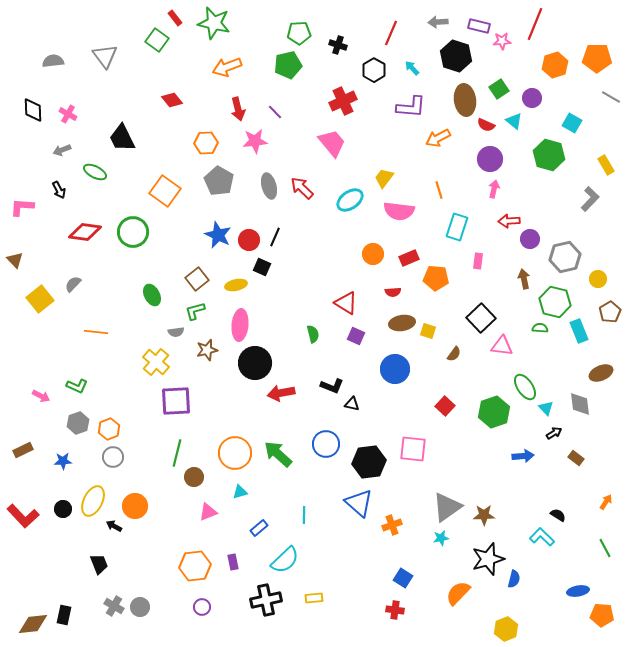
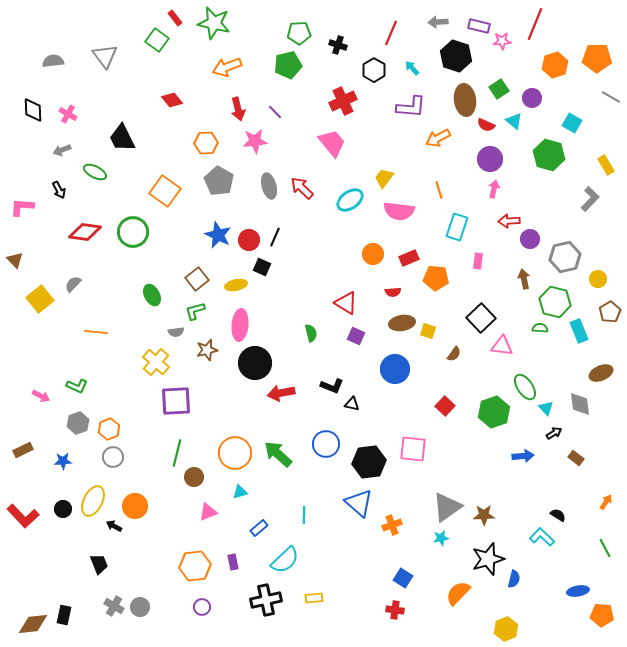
green semicircle at (313, 334): moved 2 px left, 1 px up
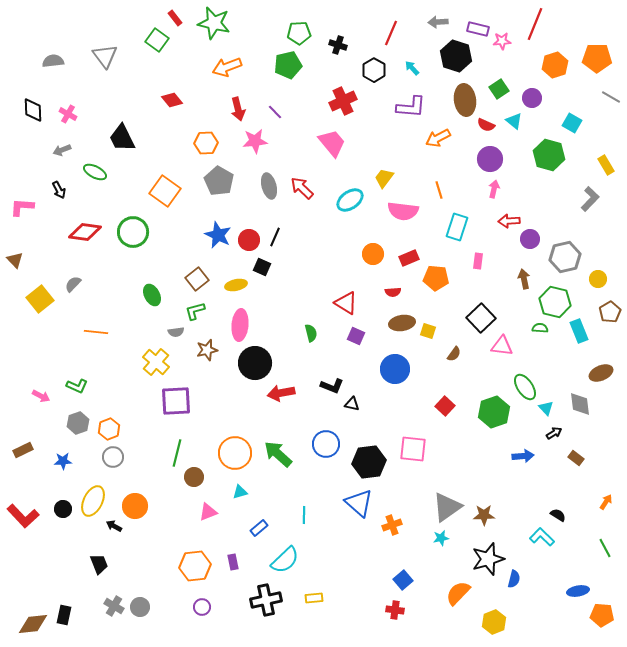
purple rectangle at (479, 26): moved 1 px left, 3 px down
pink semicircle at (399, 211): moved 4 px right
blue square at (403, 578): moved 2 px down; rotated 18 degrees clockwise
yellow hexagon at (506, 629): moved 12 px left, 7 px up
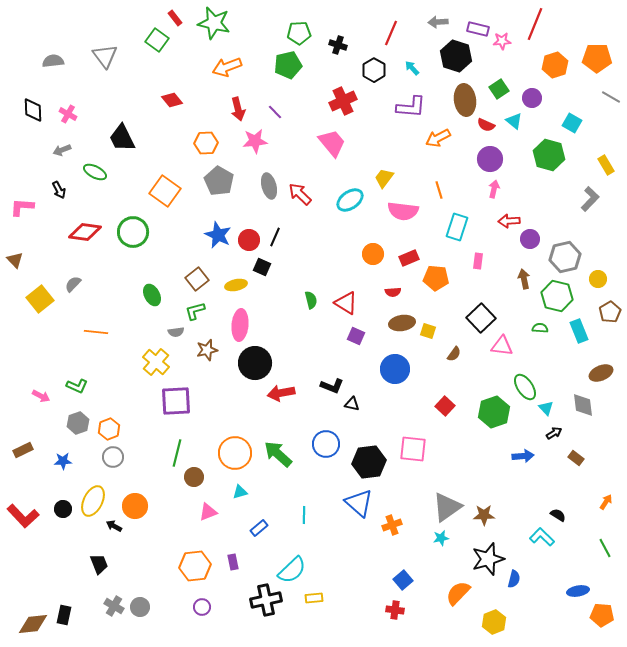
red arrow at (302, 188): moved 2 px left, 6 px down
green hexagon at (555, 302): moved 2 px right, 6 px up
green semicircle at (311, 333): moved 33 px up
gray diamond at (580, 404): moved 3 px right, 1 px down
cyan semicircle at (285, 560): moved 7 px right, 10 px down
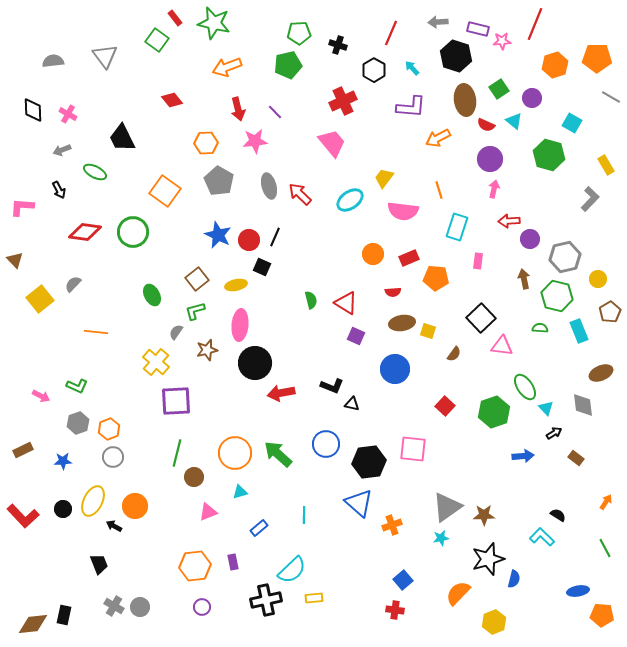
gray semicircle at (176, 332): rotated 133 degrees clockwise
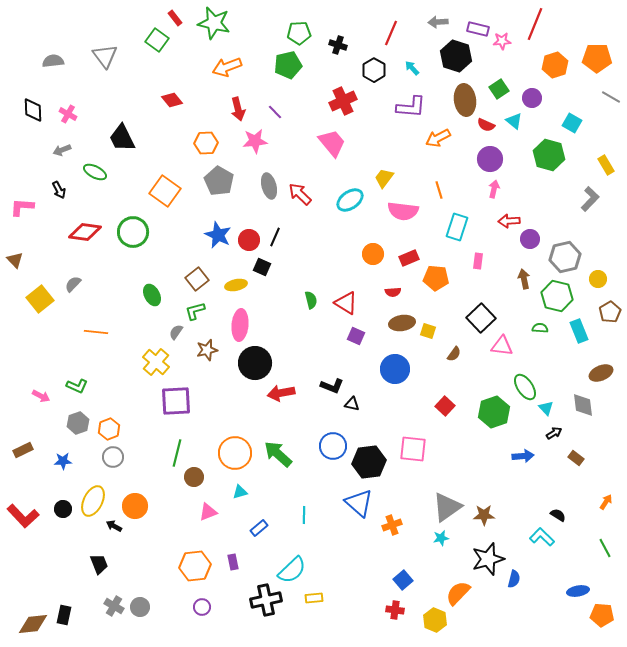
blue circle at (326, 444): moved 7 px right, 2 px down
yellow hexagon at (494, 622): moved 59 px left, 2 px up; rotated 15 degrees counterclockwise
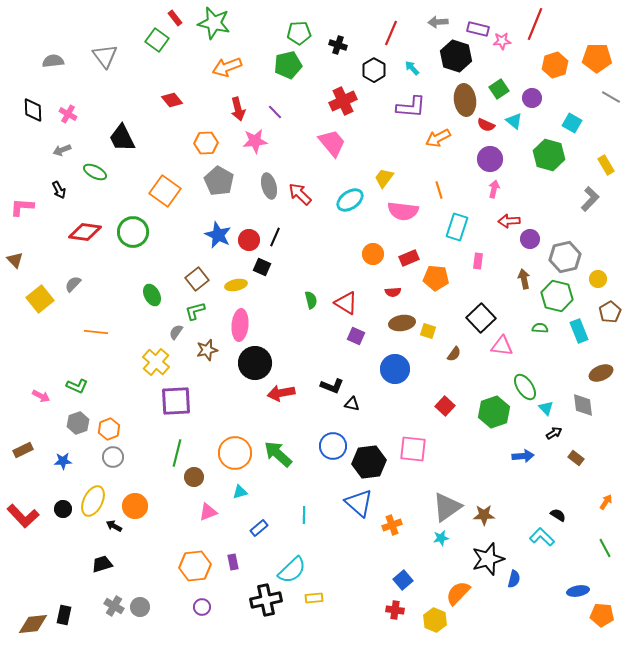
black trapezoid at (99, 564): moved 3 px right; rotated 85 degrees counterclockwise
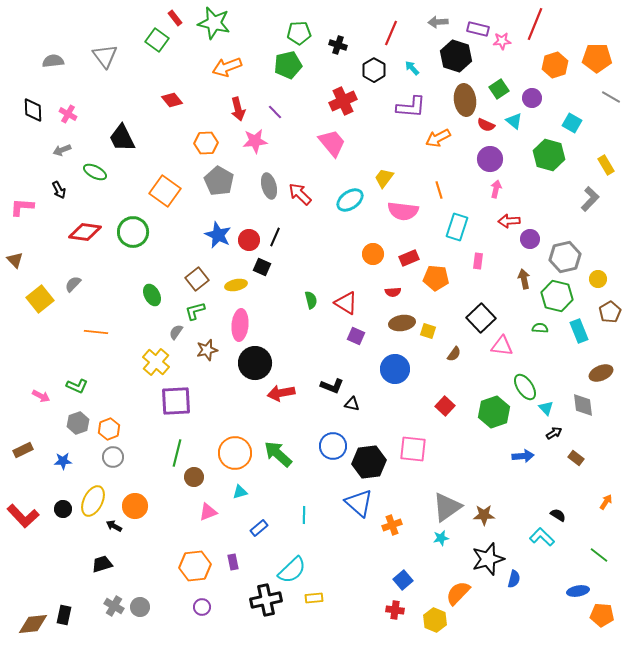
pink arrow at (494, 189): moved 2 px right
green line at (605, 548): moved 6 px left, 7 px down; rotated 24 degrees counterclockwise
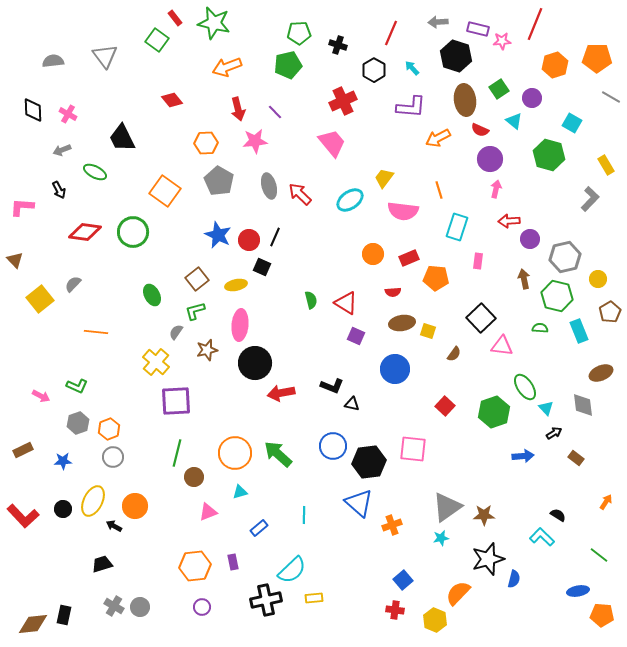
red semicircle at (486, 125): moved 6 px left, 5 px down
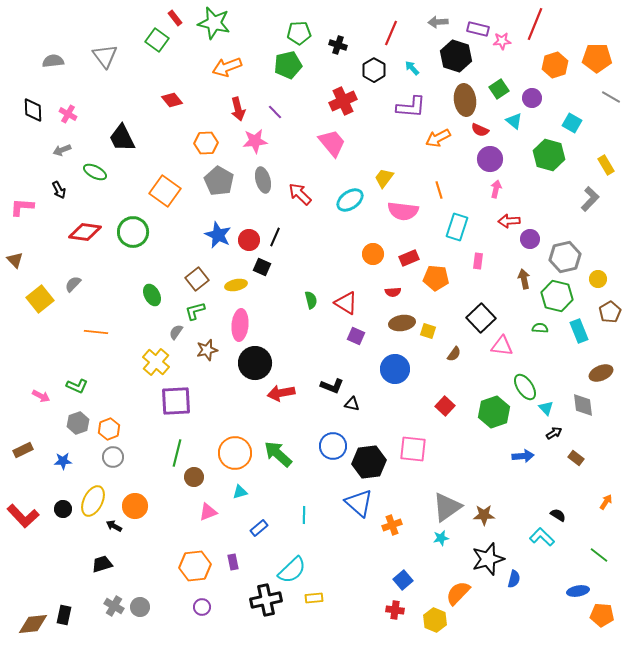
gray ellipse at (269, 186): moved 6 px left, 6 px up
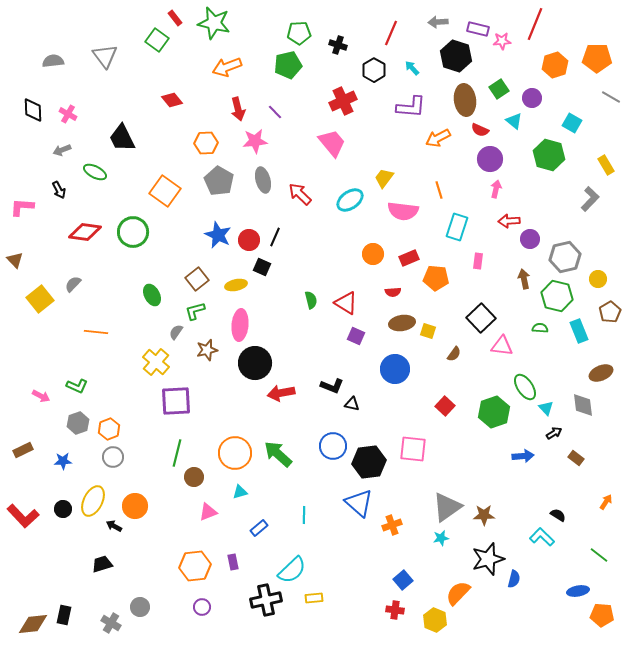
gray cross at (114, 606): moved 3 px left, 17 px down
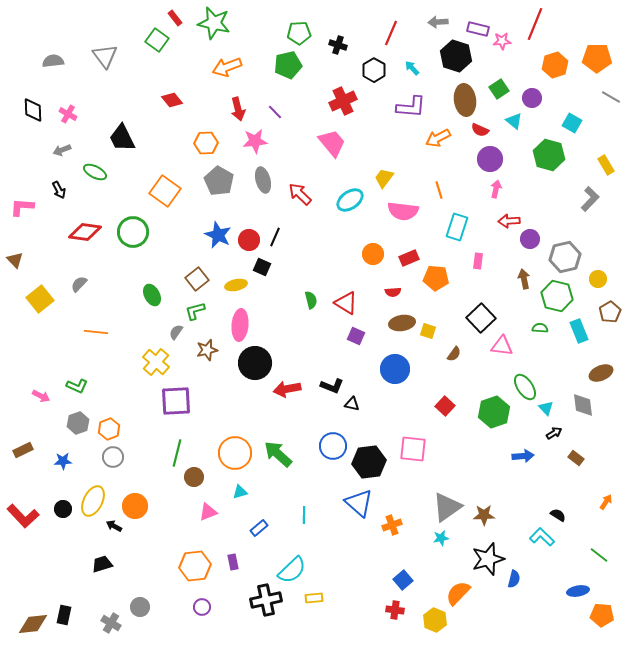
gray semicircle at (73, 284): moved 6 px right
red arrow at (281, 393): moved 6 px right, 4 px up
